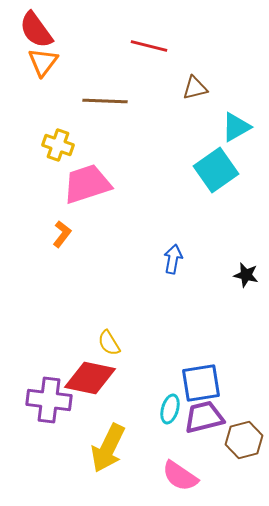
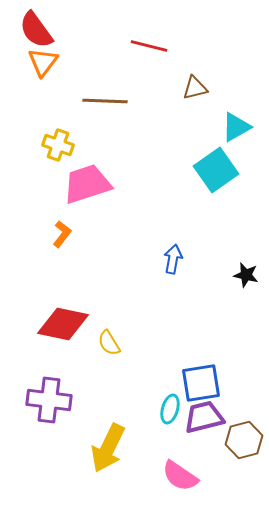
red diamond: moved 27 px left, 54 px up
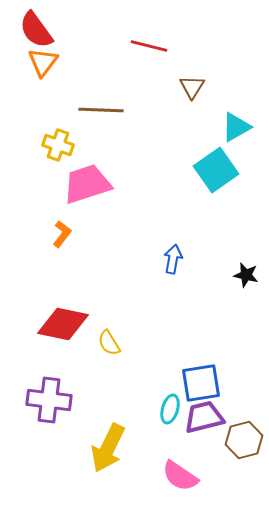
brown triangle: moved 3 px left, 1 px up; rotated 44 degrees counterclockwise
brown line: moved 4 px left, 9 px down
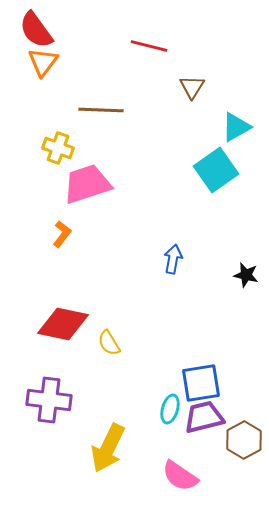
yellow cross: moved 3 px down
brown hexagon: rotated 15 degrees counterclockwise
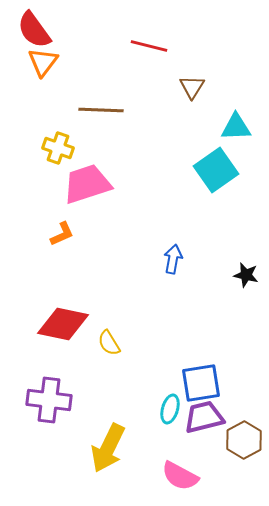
red semicircle: moved 2 px left
cyan triangle: rotated 28 degrees clockwise
orange L-shape: rotated 28 degrees clockwise
pink semicircle: rotated 6 degrees counterclockwise
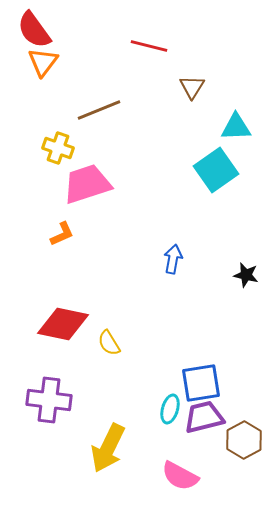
brown line: moved 2 px left; rotated 24 degrees counterclockwise
